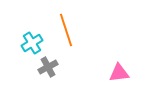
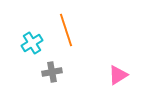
gray cross: moved 4 px right, 5 px down; rotated 18 degrees clockwise
pink triangle: moved 1 px left, 2 px down; rotated 25 degrees counterclockwise
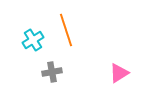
cyan cross: moved 1 px right, 3 px up
pink triangle: moved 1 px right, 2 px up
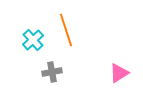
cyan cross: rotated 10 degrees counterclockwise
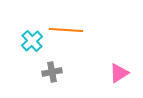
orange line: rotated 68 degrees counterclockwise
cyan cross: moved 1 px left, 1 px down
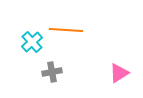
cyan cross: moved 1 px down
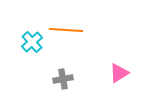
gray cross: moved 11 px right, 7 px down
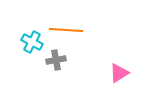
cyan cross: rotated 20 degrees counterclockwise
gray cross: moved 7 px left, 19 px up
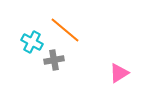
orange line: moved 1 px left; rotated 36 degrees clockwise
gray cross: moved 2 px left
